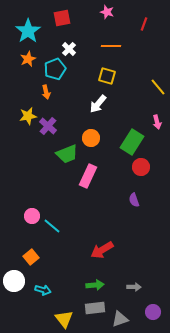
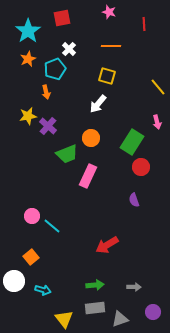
pink star: moved 2 px right
red line: rotated 24 degrees counterclockwise
red arrow: moved 5 px right, 5 px up
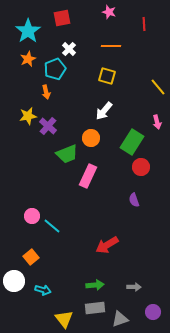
white arrow: moved 6 px right, 7 px down
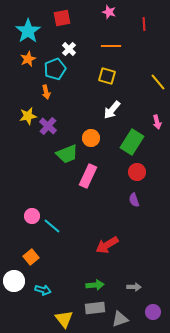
yellow line: moved 5 px up
white arrow: moved 8 px right, 1 px up
red circle: moved 4 px left, 5 px down
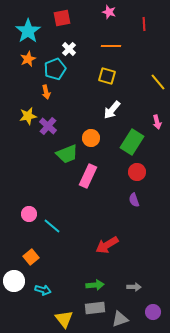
pink circle: moved 3 px left, 2 px up
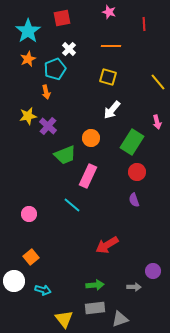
yellow square: moved 1 px right, 1 px down
green trapezoid: moved 2 px left, 1 px down
cyan line: moved 20 px right, 21 px up
purple circle: moved 41 px up
